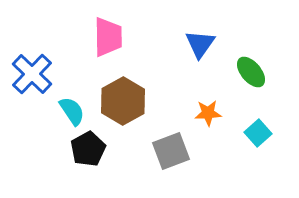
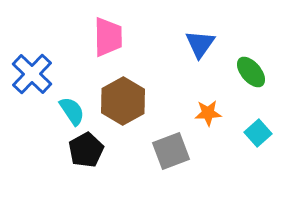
black pentagon: moved 2 px left, 1 px down
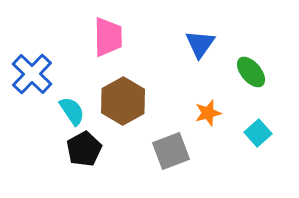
orange star: rotated 12 degrees counterclockwise
black pentagon: moved 2 px left, 1 px up
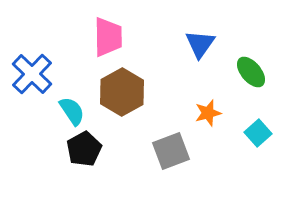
brown hexagon: moved 1 px left, 9 px up
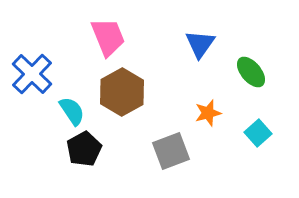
pink trapezoid: rotated 21 degrees counterclockwise
